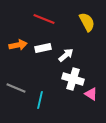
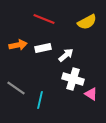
yellow semicircle: rotated 90 degrees clockwise
gray line: rotated 12 degrees clockwise
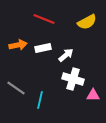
pink triangle: moved 2 px right, 1 px down; rotated 32 degrees counterclockwise
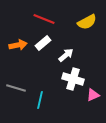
white rectangle: moved 5 px up; rotated 28 degrees counterclockwise
gray line: rotated 18 degrees counterclockwise
pink triangle: rotated 24 degrees counterclockwise
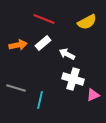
white arrow: moved 1 px right, 1 px up; rotated 112 degrees counterclockwise
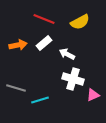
yellow semicircle: moved 7 px left
white rectangle: moved 1 px right
cyan line: rotated 60 degrees clockwise
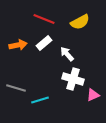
white arrow: rotated 21 degrees clockwise
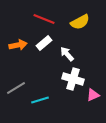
gray line: rotated 48 degrees counterclockwise
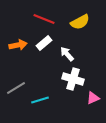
pink triangle: moved 3 px down
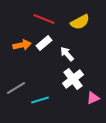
orange arrow: moved 4 px right
white cross: rotated 35 degrees clockwise
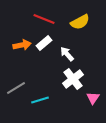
pink triangle: rotated 32 degrees counterclockwise
